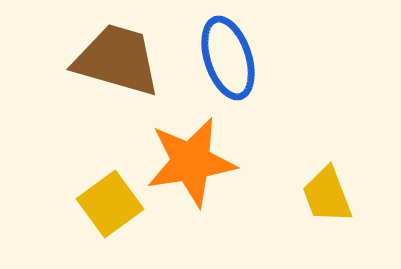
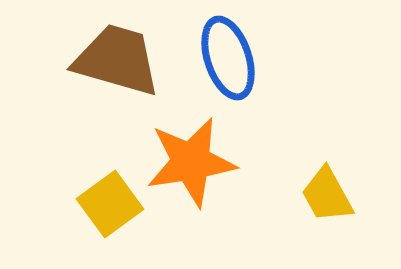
yellow trapezoid: rotated 8 degrees counterclockwise
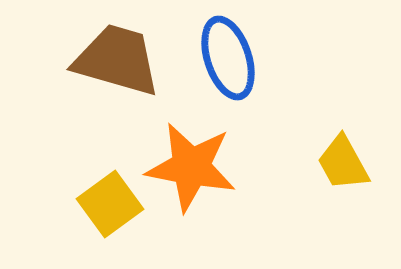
orange star: moved 5 px down; rotated 20 degrees clockwise
yellow trapezoid: moved 16 px right, 32 px up
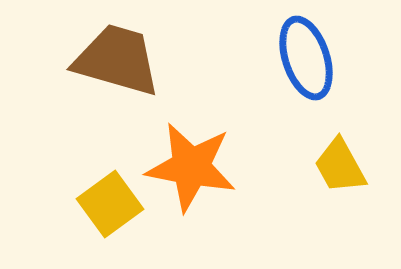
blue ellipse: moved 78 px right
yellow trapezoid: moved 3 px left, 3 px down
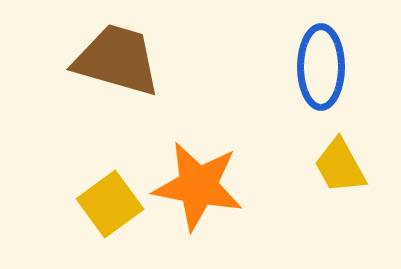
blue ellipse: moved 15 px right, 9 px down; rotated 18 degrees clockwise
orange star: moved 7 px right, 19 px down
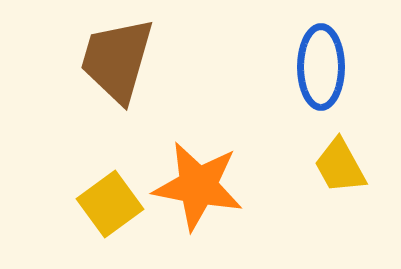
brown trapezoid: rotated 90 degrees counterclockwise
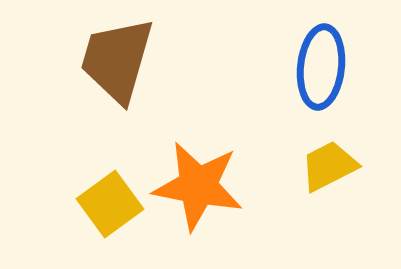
blue ellipse: rotated 6 degrees clockwise
yellow trapezoid: moved 11 px left; rotated 92 degrees clockwise
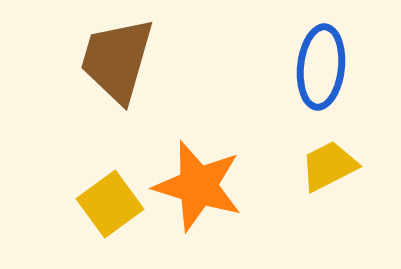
orange star: rotated 6 degrees clockwise
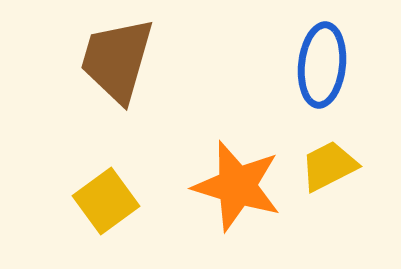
blue ellipse: moved 1 px right, 2 px up
orange star: moved 39 px right
yellow square: moved 4 px left, 3 px up
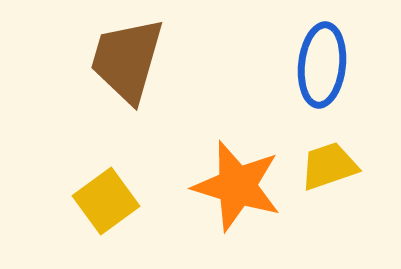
brown trapezoid: moved 10 px right
yellow trapezoid: rotated 8 degrees clockwise
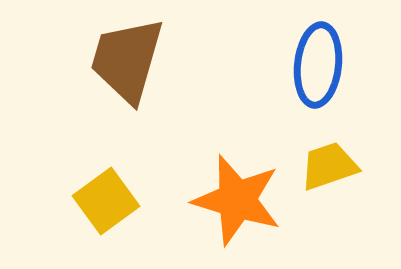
blue ellipse: moved 4 px left
orange star: moved 14 px down
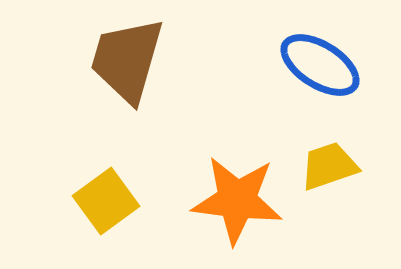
blue ellipse: moved 2 px right; rotated 64 degrees counterclockwise
orange star: rotated 10 degrees counterclockwise
